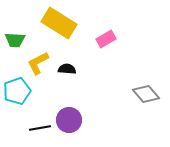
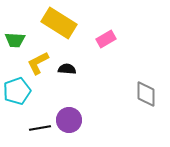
gray diamond: rotated 40 degrees clockwise
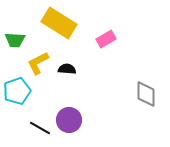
black line: rotated 40 degrees clockwise
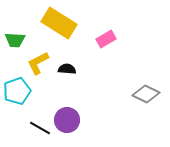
gray diamond: rotated 64 degrees counterclockwise
purple circle: moved 2 px left
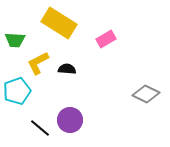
purple circle: moved 3 px right
black line: rotated 10 degrees clockwise
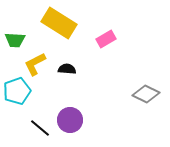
yellow L-shape: moved 3 px left, 1 px down
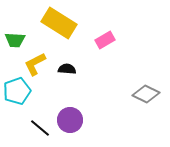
pink rectangle: moved 1 px left, 1 px down
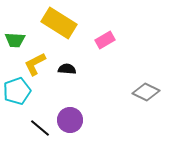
gray diamond: moved 2 px up
